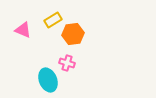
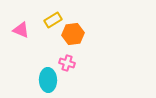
pink triangle: moved 2 px left
cyan ellipse: rotated 20 degrees clockwise
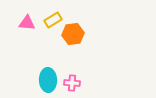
pink triangle: moved 6 px right, 7 px up; rotated 18 degrees counterclockwise
pink cross: moved 5 px right, 20 px down; rotated 14 degrees counterclockwise
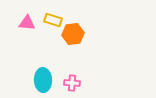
yellow rectangle: rotated 48 degrees clockwise
cyan ellipse: moved 5 px left
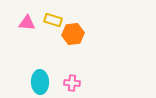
cyan ellipse: moved 3 px left, 2 px down
